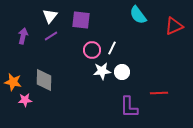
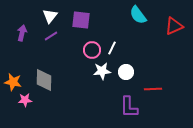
purple arrow: moved 1 px left, 3 px up
white circle: moved 4 px right
red line: moved 6 px left, 4 px up
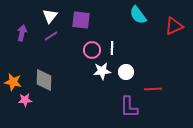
white line: rotated 24 degrees counterclockwise
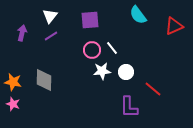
purple square: moved 9 px right; rotated 12 degrees counterclockwise
white line: rotated 40 degrees counterclockwise
red line: rotated 42 degrees clockwise
pink star: moved 12 px left, 4 px down; rotated 24 degrees clockwise
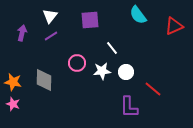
pink circle: moved 15 px left, 13 px down
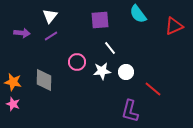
cyan semicircle: moved 1 px up
purple square: moved 10 px right
purple arrow: rotated 84 degrees clockwise
white line: moved 2 px left
pink circle: moved 1 px up
purple L-shape: moved 1 px right, 4 px down; rotated 15 degrees clockwise
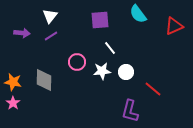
pink star: moved 1 px up; rotated 16 degrees clockwise
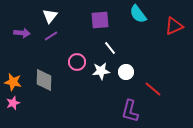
white star: moved 1 px left
pink star: rotated 16 degrees clockwise
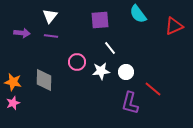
purple line: rotated 40 degrees clockwise
purple L-shape: moved 8 px up
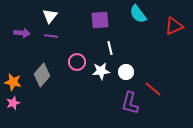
white line: rotated 24 degrees clockwise
gray diamond: moved 2 px left, 5 px up; rotated 40 degrees clockwise
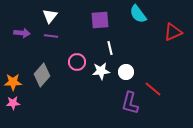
red triangle: moved 1 px left, 6 px down
orange star: rotated 12 degrees counterclockwise
pink star: rotated 16 degrees clockwise
